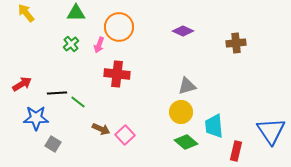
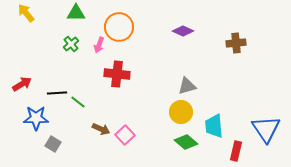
blue triangle: moved 5 px left, 2 px up
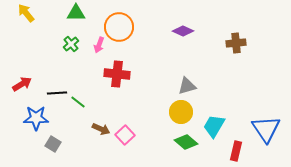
cyan trapezoid: rotated 35 degrees clockwise
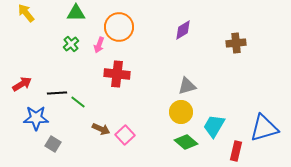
purple diamond: moved 1 px up; rotated 55 degrees counterclockwise
blue triangle: moved 2 px left, 1 px up; rotated 48 degrees clockwise
